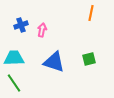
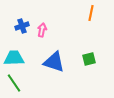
blue cross: moved 1 px right, 1 px down
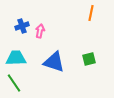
pink arrow: moved 2 px left, 1 px down
cyan trapezoid: moved 2 px right
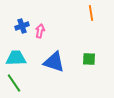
orange line: rotated 21 degrees counterclockwise
green square: rotated 16 degrees clockwise
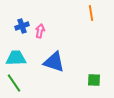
green square: moved 5 px right, 21 px down
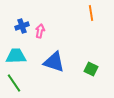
cyan trapezoid: moved 2 px up
green square: moved 3 px left, 11 px up; rotated 24 degrees clockwise
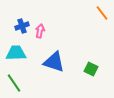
orange line: moved 11 px right; rotated 28 degrees counterclockwise
cyan trapezoid: moved 3 px up
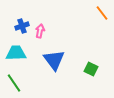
blue triangle: moved 2 px up; rotated 35 degrees clockwise
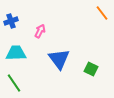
blue cross: moved 11 px left, 5 px up
pink arrow: rotated 16 degrees clockwise
blue triangle: moved 5 px right, 1 px up
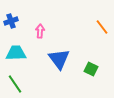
orange line: moved 14 px down
pink arrow: rotated 24 degrees counterclockwise
green line: moved 1 px right, 1 px down
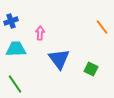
pink arrow: moved 2 px down
cyan trapezoid: moved 4 px up
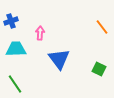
green square: moved 8 px right
